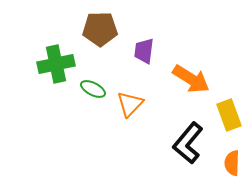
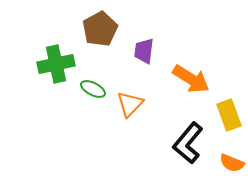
brown pentagon: rotated 28 degrees counterclockwise
orange semicircle: rotated 70 degrees counterclockwise
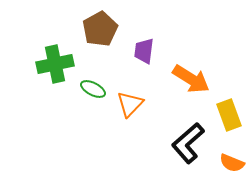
green cross: moved 1 px left
black L-shape: rotated 9 degrees clockwise
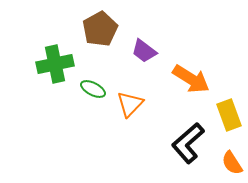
purple trapezoid: rotated 60 degrees counterclockwise
orange semicircle: rotated 35 degrees clockwise
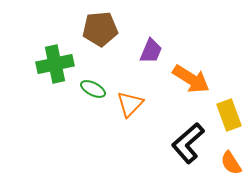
brown pentagon: rotated 24 degrees clockwise
purple trapezoid: moved 7 px right; rotated 104 degrees counterclockwise
orange semicircle: moved 1 px left
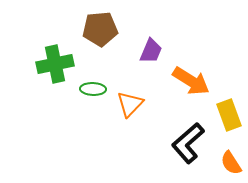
orange arrow: moved 2 px down
green ellipse: rotated 25 degrees counterclockwise
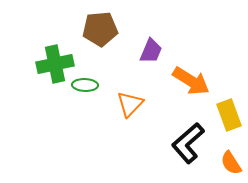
green ellipse: moved 8 px left, 4 px up
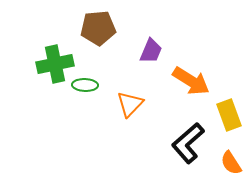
brown pentagon: moved 2 px left, 1 px up
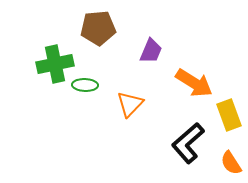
orange arrow: moved 3 px right, 2 px down
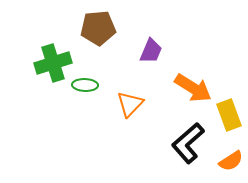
green cross: moved 2 px left, 1 px up; rotated 6 degrees counterclockwise
orange arrow: moved 1 px left, 5 px down
orange semicircle: moved 2 px up; rotated 90 degrees counterclockwise
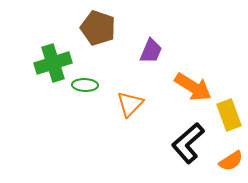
brown pentagon: rotated 24 degrees clockwise
orange arrow: moved 1 px up
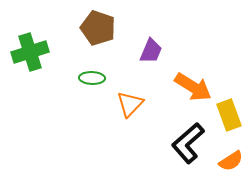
green cross: moved 23 px left, 11 px up
green ellipse: moved 7 px right, 7 px up
